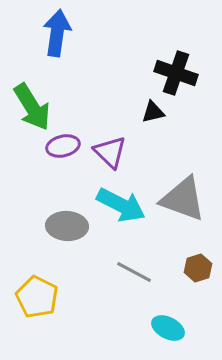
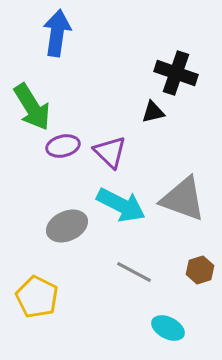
gray ellipse: rotated 27 degrees counterclockwise
brown hexagon: moved 2 px right, 2 px down
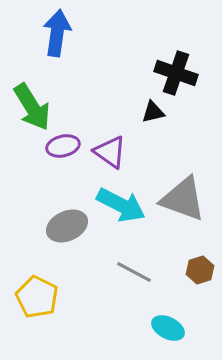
purple triangle: rotated 9 degrees counterclockwise
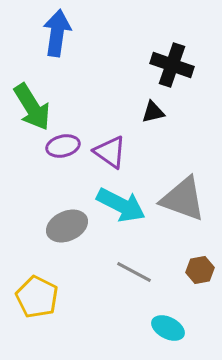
black cross: moved 4 px left, 8 px up
brown hexagon: rotated 8 degrees clockwise
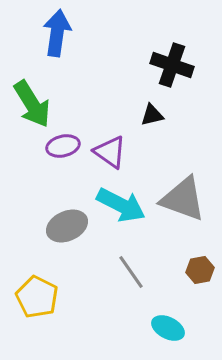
green arrow: moved 3 px up
black triangle: moved 1 px left, 3 px down
gray line: moved 3 px left; rotated 27 degrees clockwise
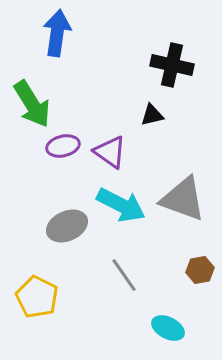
black cross: rotated 6 degrees counterclockwise
gray line: moved 7 px left, 3 px down
